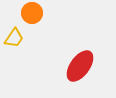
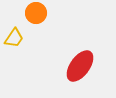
orange circle: moved 4 px right
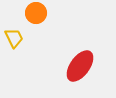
yellow trapezoid: rotated 60 degrees counterclockwise
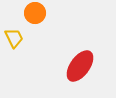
orange circle: moved 1 px left
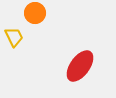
yellow trapezoid: moved 1 px up
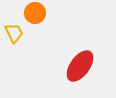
yellow trapezoid: moved 4 px up
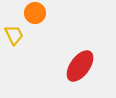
yellow trapezoid: moved 2 px down
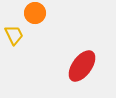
red ellipse: moved 2 px right
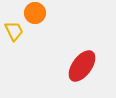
yellow trapezoid: moved 4 px up
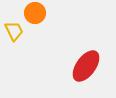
red ellipse: moved 4 px right
